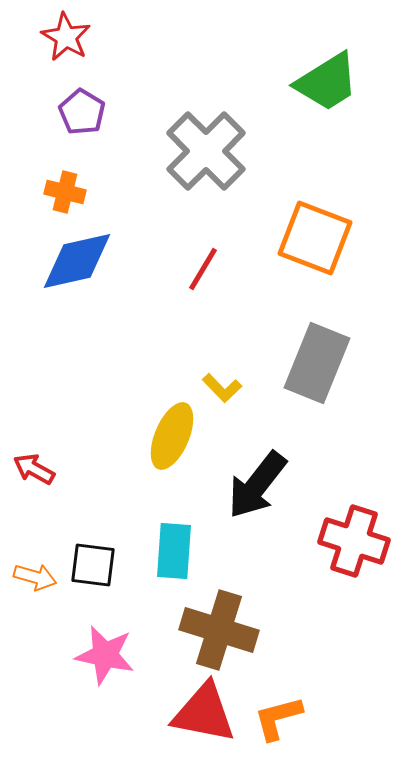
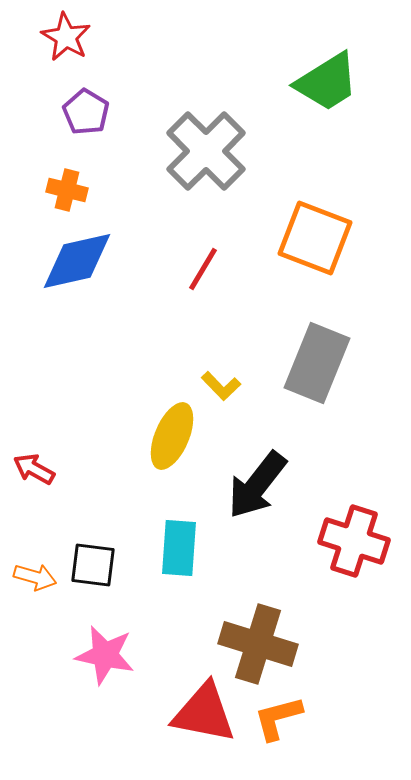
purple pentagon: moved 4 px right
orange cross: moved 2 px right, 2 px up
yellow L-shape: moved 1 px left, 2 px up
cyan rectangle: moved 5 px right, 3 px up
brown cross: moved 39 px right, 14 px down
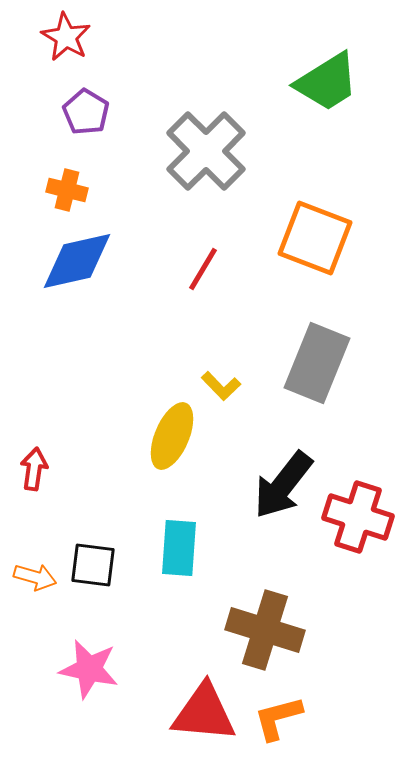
red arrow: rotated 69 degrees clockwise
black arrow: moved 26 px right
red cross: moved 4 px right, 24 px up
brown cross: moved 7 px right, 14 px up
pink star: moved 16 px left, 14 px down
red triangle: rotated 6 degrees counterclockwise
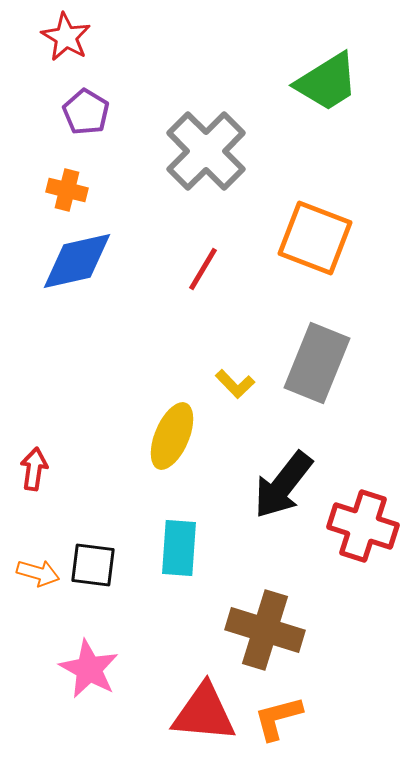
yellow L-shape: moved 14 px right, 2 px up
red cross: moved 5 px right, 9 px down
orange arrow: moved 3 px right, 4 px up
pink star: rotated 16 degrees clockwise
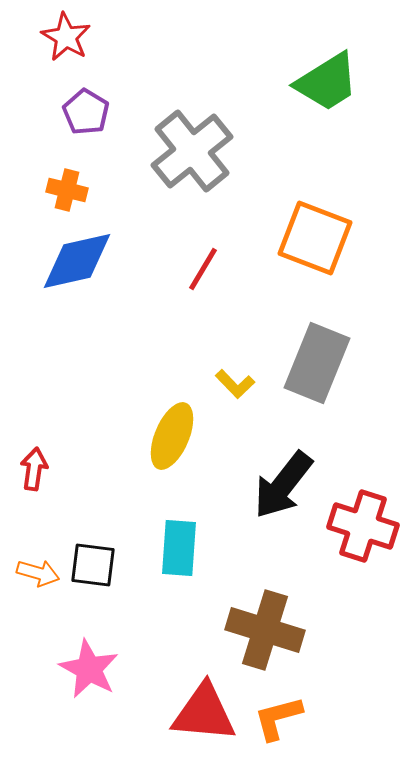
gray cross: moved 14 px left; rotated 6 degrees clockwise
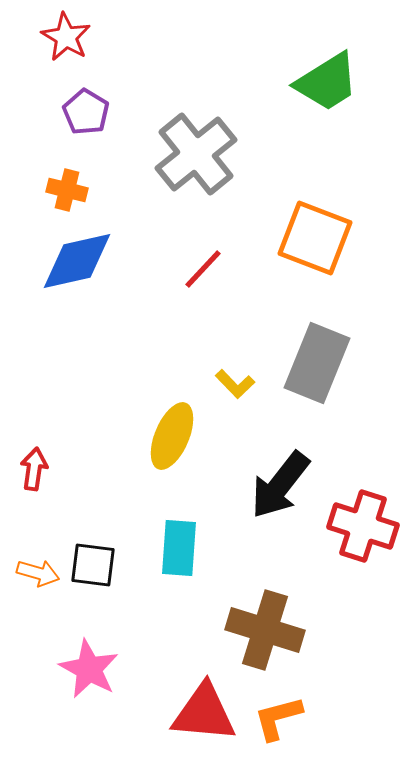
gray cross: moved 4 px right, 3 px down
red line: rotated 12 degrees clockwise
black arrow: moved 3 px left
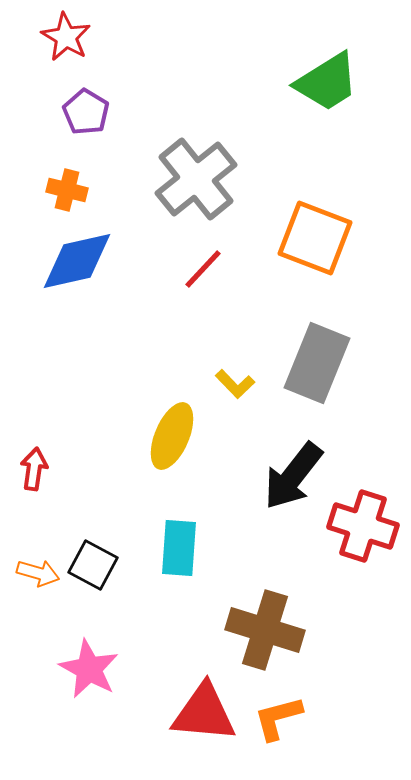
gray cross: moved 25 px down
black arrow: moved 13 px right, 9 px up
black square: rotated 21 degrees clockwise
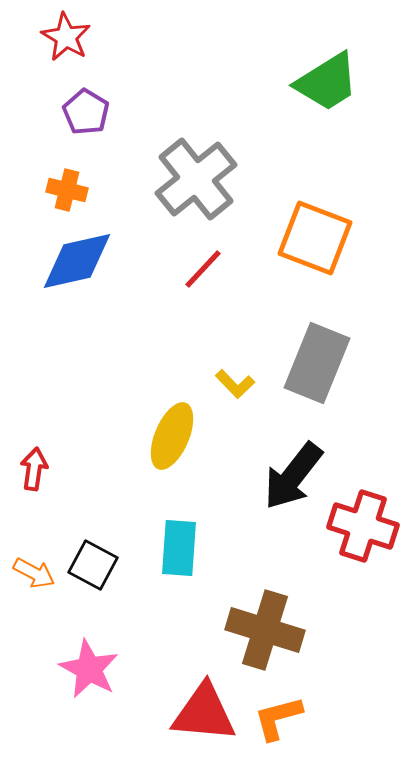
orange arrow: moved 4 px left; rotated 12 degrees clockwise
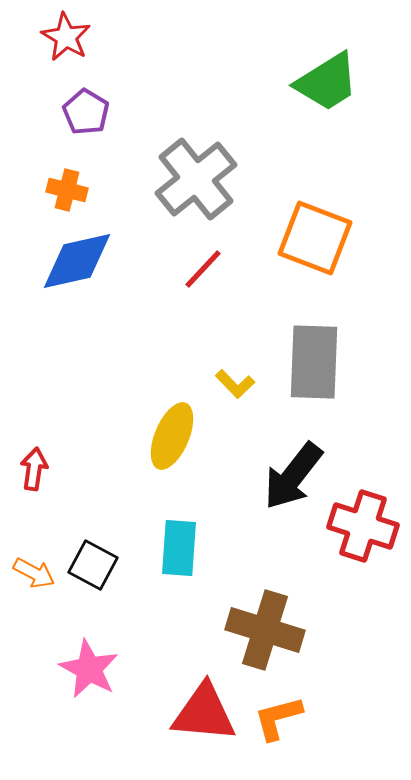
gray rectangle: moved 3 px left, 1 px up; rotated 20 degrees counterclockwise
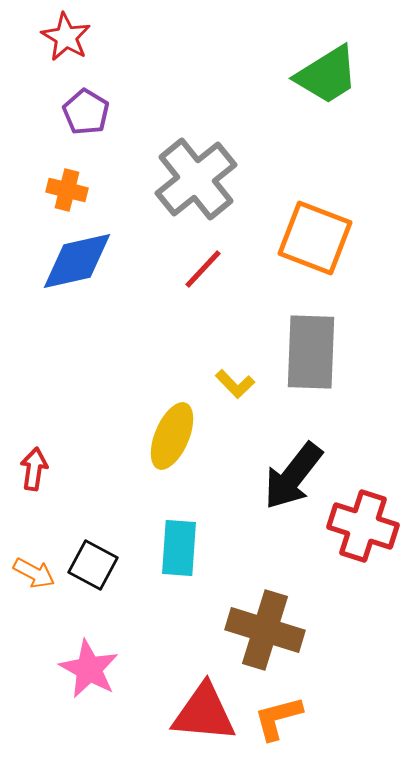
green trapezoid: moved 7 px up
gray rectangle: moved 3 px left, 10 px up
